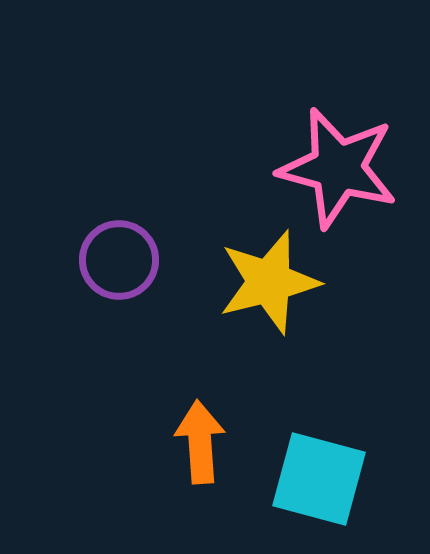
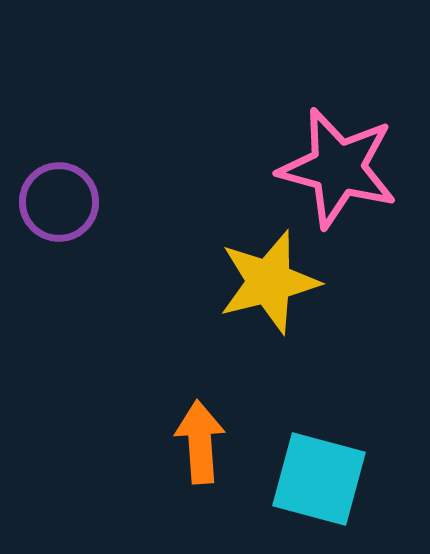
purple circle: moved 60 px left, 58 px up
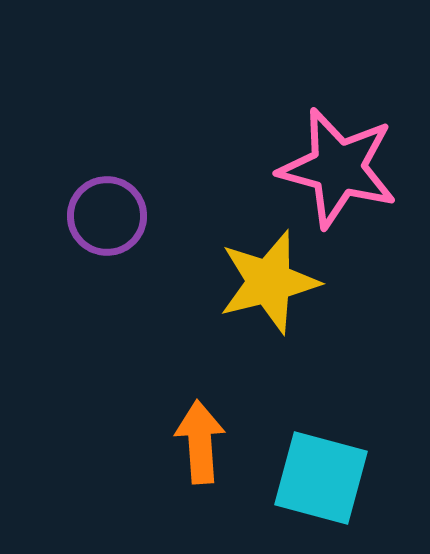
purple circle: moved 48 px right, 14 px down
cyan square: moved 2 px right, 1 px up
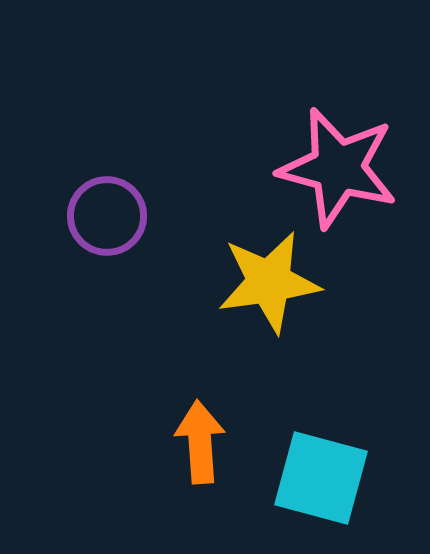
yellow star: rotated 6 degrees clockwise
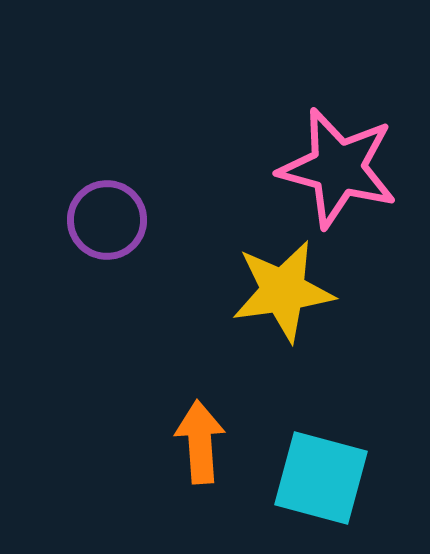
purple circle: moved 4 px down
yellow star: moved 14 px right, 9 px down
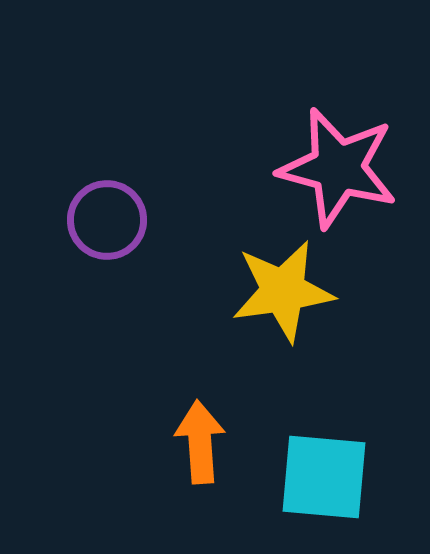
cyan square: moved 3 px right, 1 px up; rotated 10 degrees counterclockwise
